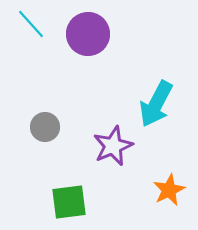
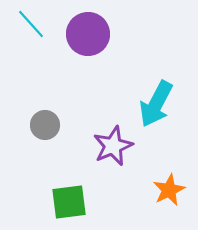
gray circle: moved 2 px up
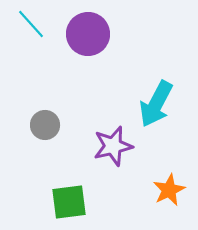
purple star: rotated 9 degrees clockwise
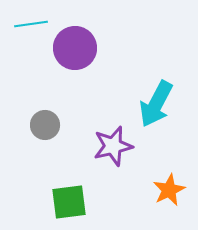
cyan line: rotated 56 degrees counterclockwise
purple circle: moved 13 px left, 14 px down
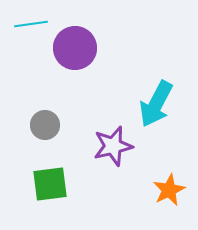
green square: moved 19 px left, 18 px up
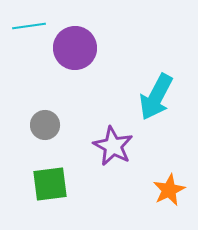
cyan line: moved 2 px left, 2 px down
cyan arrow: moved 7 px up
purple star: rotated 30 degrees counterclockwise
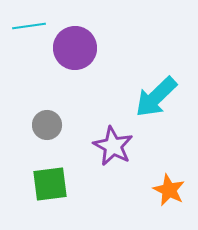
cyan arrow: rotated 18 degrees clockwise
gray circle: moved 2 px right
orange star: rotated 20 degrees counterclockwise
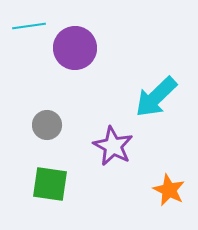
green square: rotated 15 degrees clockwise
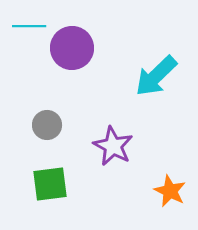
cyan line: rotated 8 degrees clockwise
purple circle: moved 3 px left
cyan arrow: moved 21 px up
green square: rotated 15 degrees counterclockwise
orange star: moved 1 px right, 1 px down
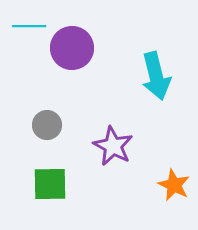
cyan arrow: rotated 60 degrees counterclockwise
green square: rotated 6 degrees clockwise
orange star: moved 4 px right, 6 px up
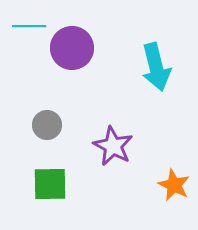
cyan arrow: moved 9 px up
